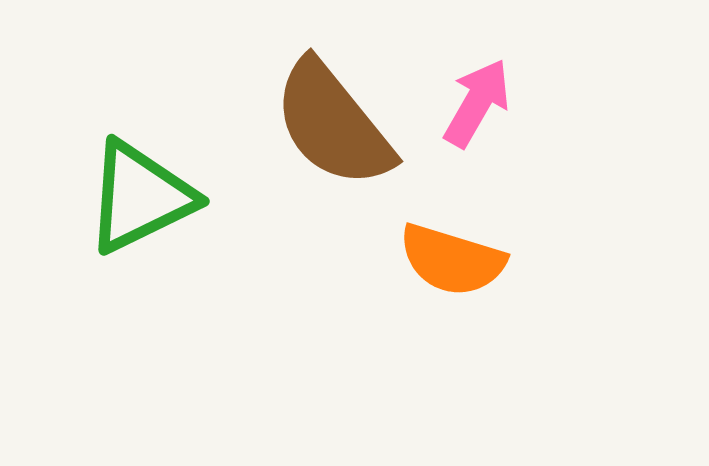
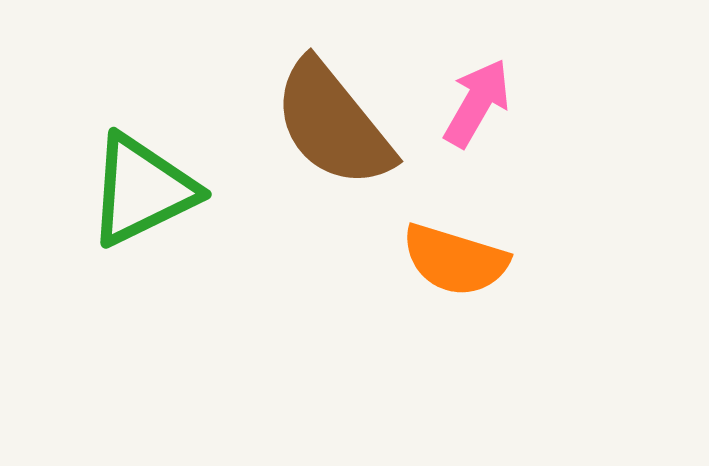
green triangle: moved 2 px right, 7 px up
orange semicircle: moved 3 px right
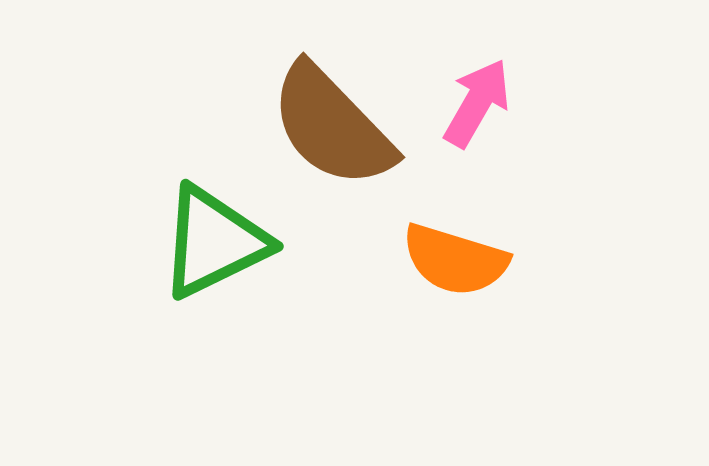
brown semicircle: moved 1 px left, 2 px down; rotated 5 degrees counterclockwise
green triangle: moved 72 px right, 52 px down
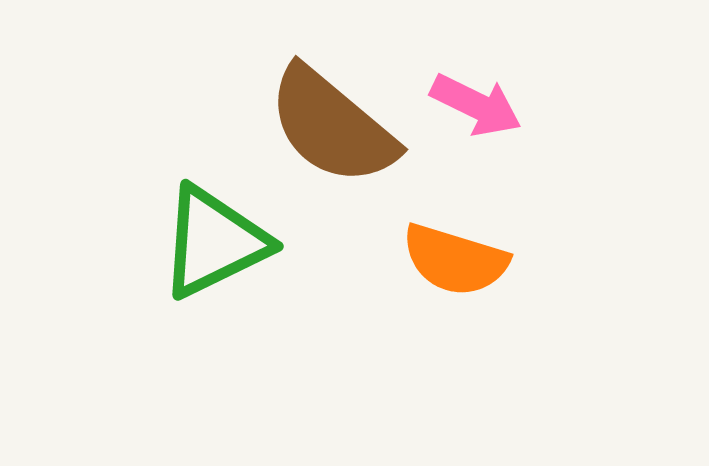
pink arrow: moved 1 px left, 2 px down; rotated 86 degrees clockwise
brown semicircle: rotated 6 degrees counterclockwise
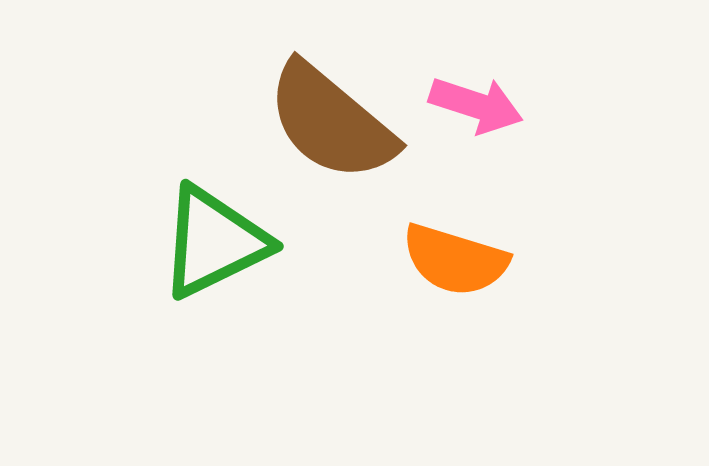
pink arrow: rotated 8 degrees counterclockwise
brown semicircle: moved 1 px left, 4 px up
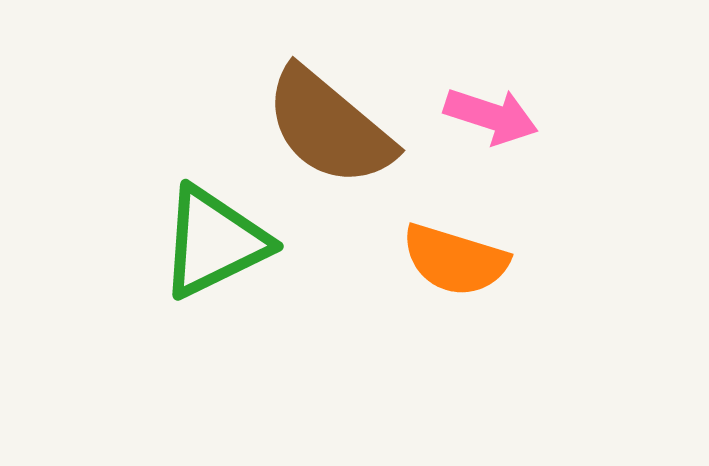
pink arrow: moved 15 px right, 11 px down
brown semicircle: moved 2 px left, 5 px down
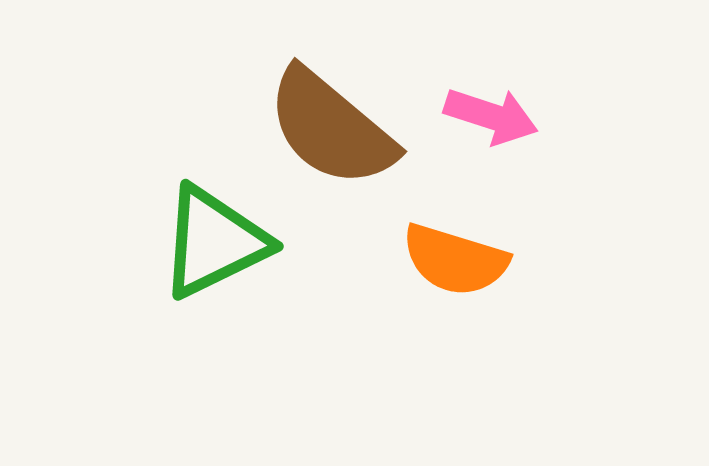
brown semicircle: moved 2 px right, 1 px down
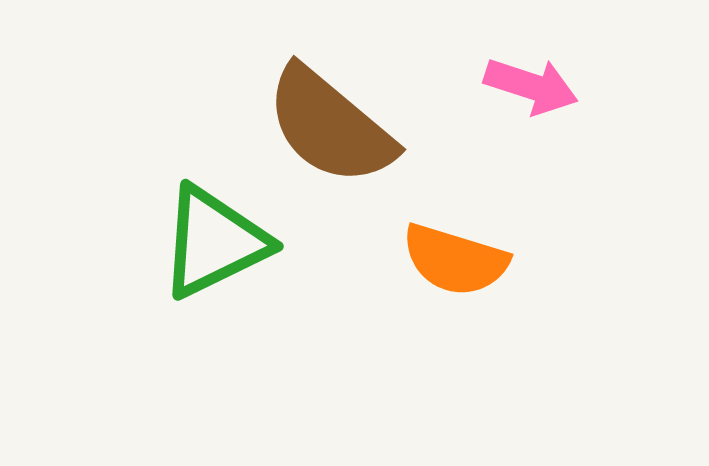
pink arrow: moved 40 px right, 30 px up
brown semicircle: moved 1 px left, 2 px up
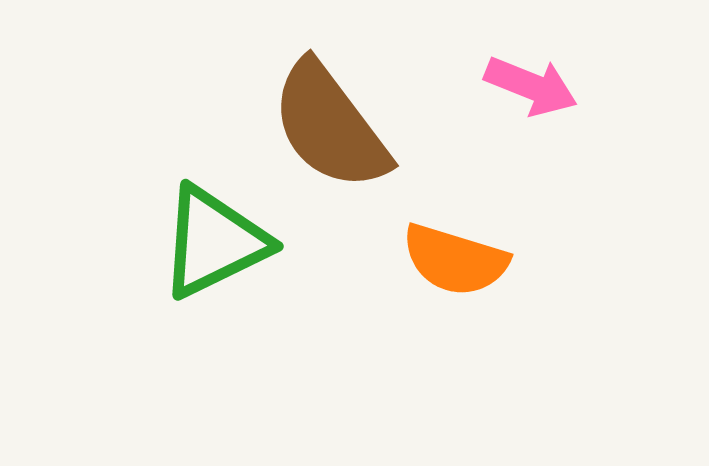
pink arrow: rotated 4 degrees clockwise
brown semicircle: rotated 13 degrees clockwise
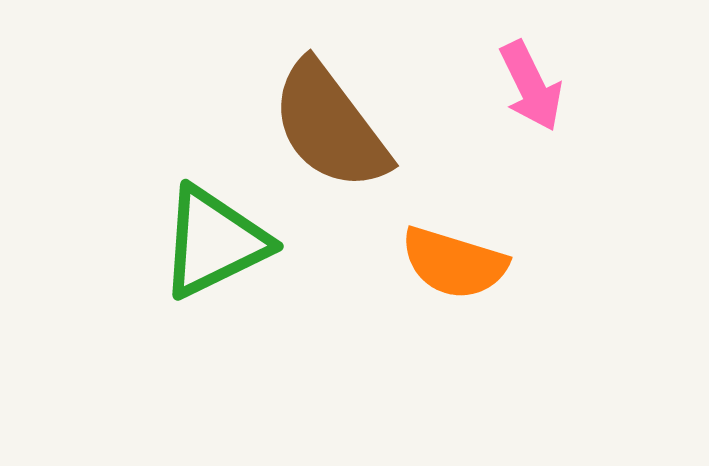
pink arrow: rotated 42 degrees clockwise
orange semicircle: moved 1 px left, 3 px down
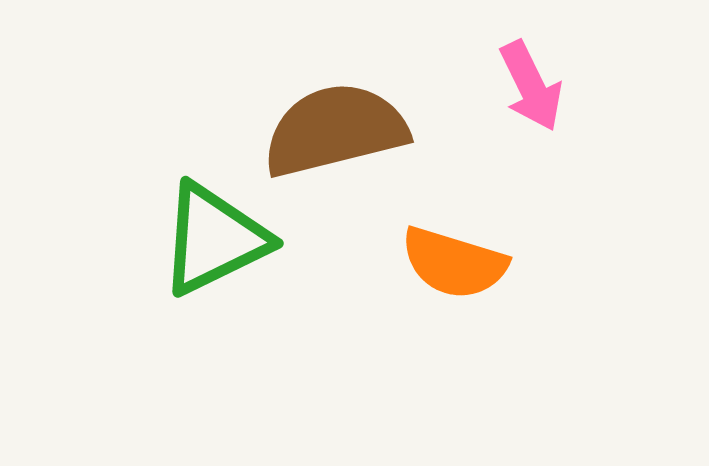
brown semicircle: moved 5 px right, 4 px down; rotated 113 degrees clockwise
green triangle: moved 3 px up
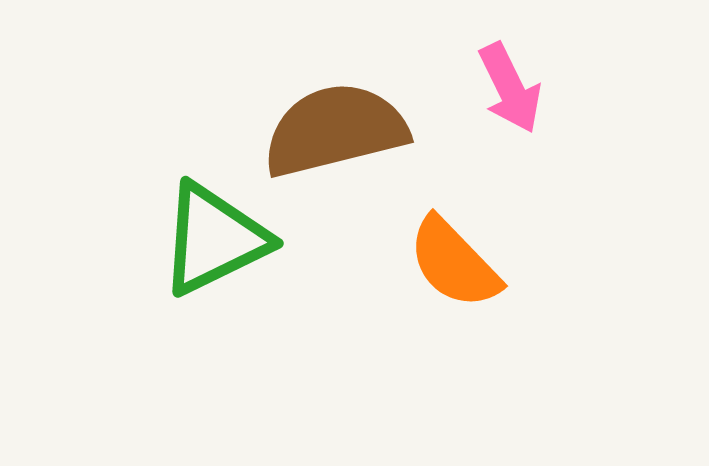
pink arrow: moved 21 px left, 2 px down
orange semicircle: rotated 29 degrees clockwise
